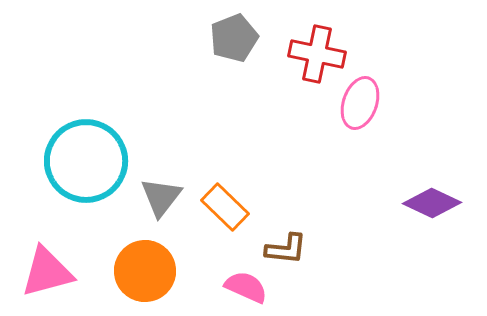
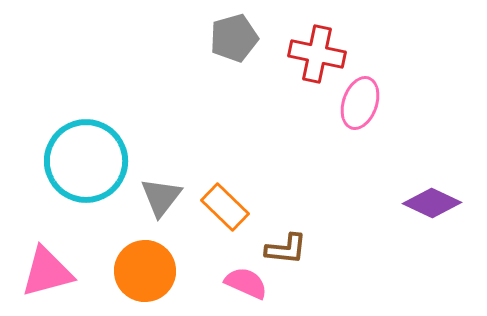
gray pentagon: rotated 6 degrees clockwise
pink semicircle: moved 4 px up
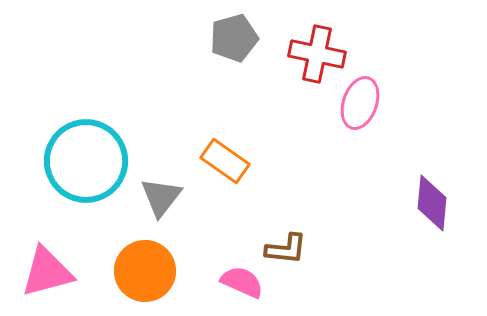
purple diamond: rotated 70 degrees clockwise
orange rectangle: moved 46 px up; rotated 9 degrees counterclockwise
pink semicircle: moved 4 px left, 1 px up
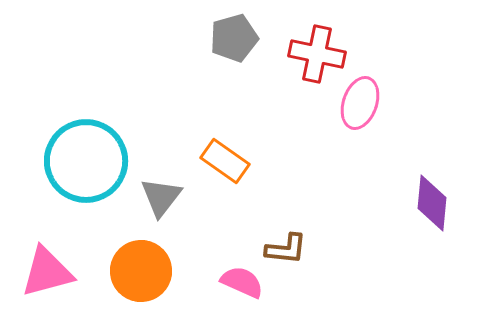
orange circle: moved 4 px left
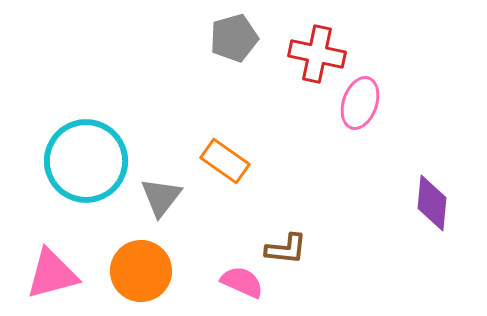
pink triangle: moved 5 px right, 2 px down
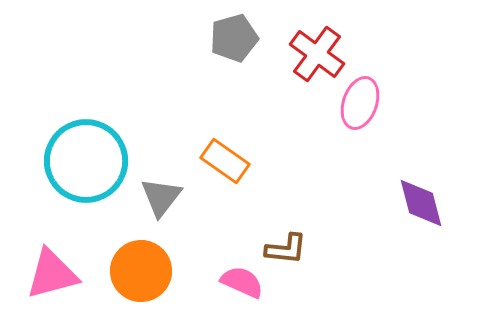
red cross: rotated 24 degrees clockwise
purple diamond: moved 11 px left; rotated 20 degrees counterclockwise
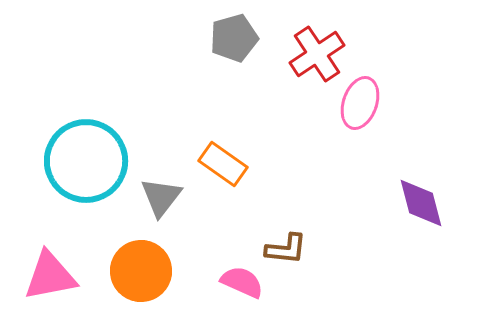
red cross: rotated 20 degrees clockwise
orange rectangle: moved 2 px left, 3 px down
pink triangle: moved 2 px left, 2 px down; rotated 4 degrees clockwise
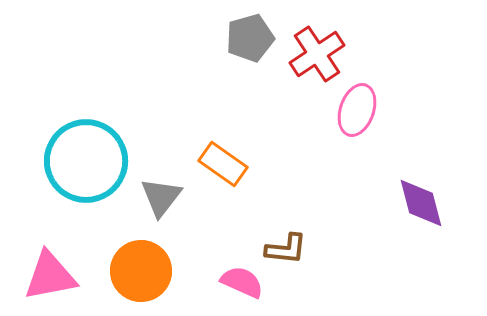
gray pentagon: moved 16 px right
pink ellipse: moved 3 px left, 7 px down
